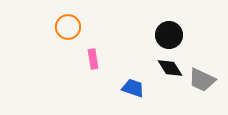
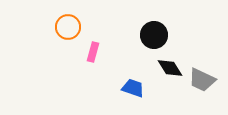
black circle: moved 15 px left
pink rectangle: moved 7 px up; rotated 24 degrees clockwise
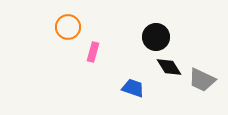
black circle: moved 2 px right, 2 px down
black diamond: moved 1 px left, 1 px up
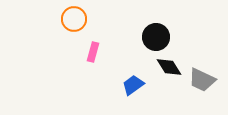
orange circle: moved 6 px right, 8 px up
blue trapezoid: moved 3 px up; rotated 55 degrees counterclockwise
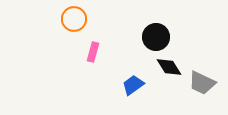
gray trapezoid: moved 3 px down
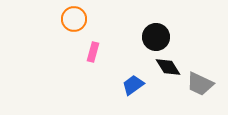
black diamond: moved 1 px left
gray trapezoid: moved 2 px left, 1 px down
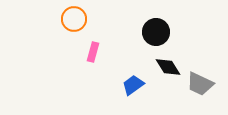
black circle: moved 5 px up
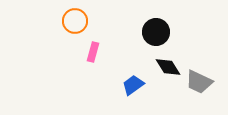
orange circle: moved 1 px right, 2 px down
gray trapezoid: moved 1 px left, 2 px up
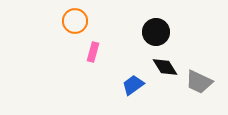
black diamond: moved 3 px left
